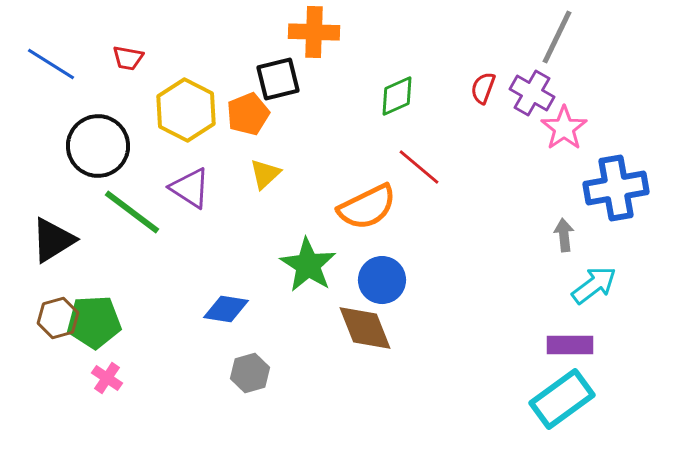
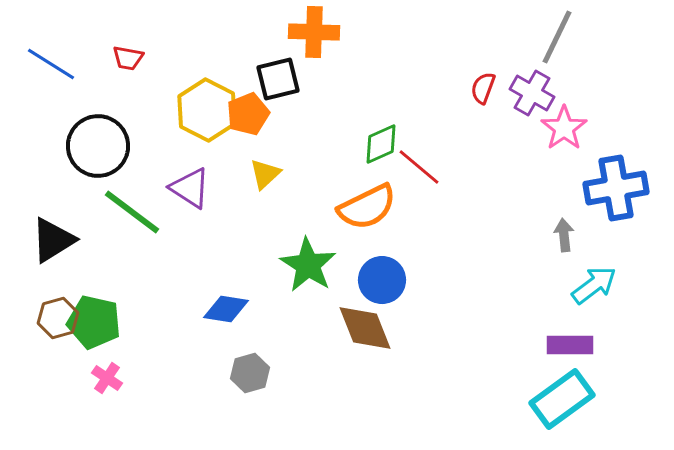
green diamond: moved 16 px left, 48 px down
yellow hexagon: moved 21 px right
green pentagon: rotated 16 degrees clockwise
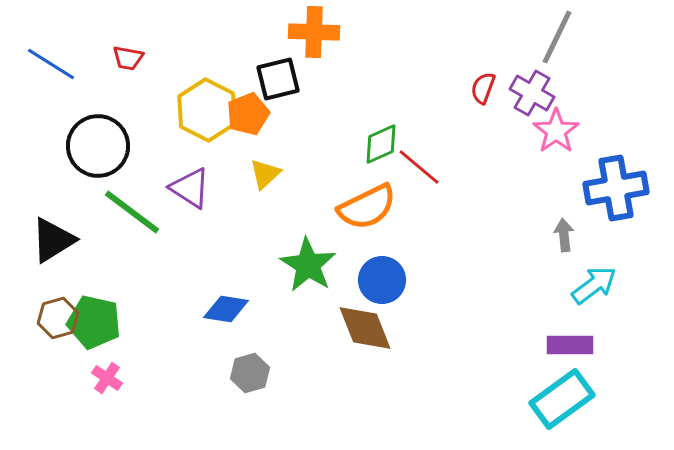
pink star: moved 8 px left, 3 px down
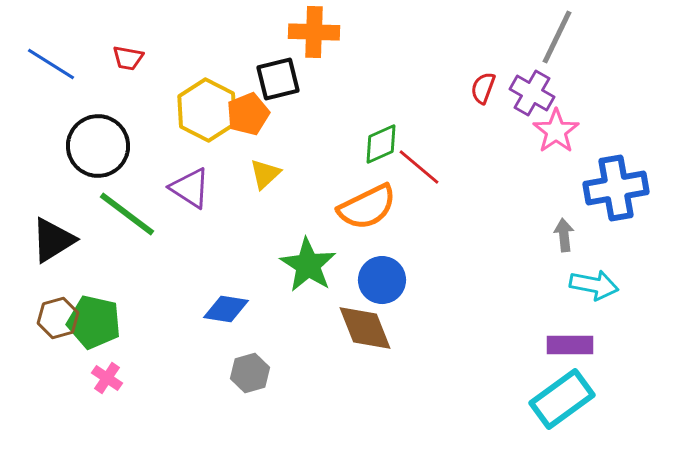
green line: moved 5 px left, 2 px down
cyan arrow: rotated 48 degrees clockwise
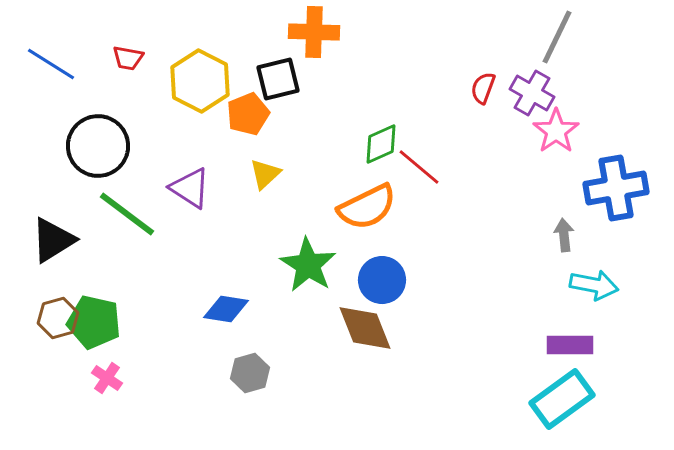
yellow hexagon: moved 7 px left, 29 px up
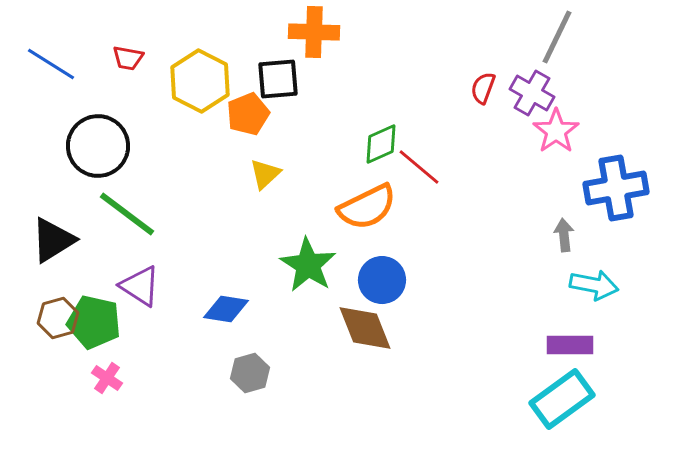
black square: rotated 9 degrees clockwise
purple triangle: moved 50 px left, 98 px down
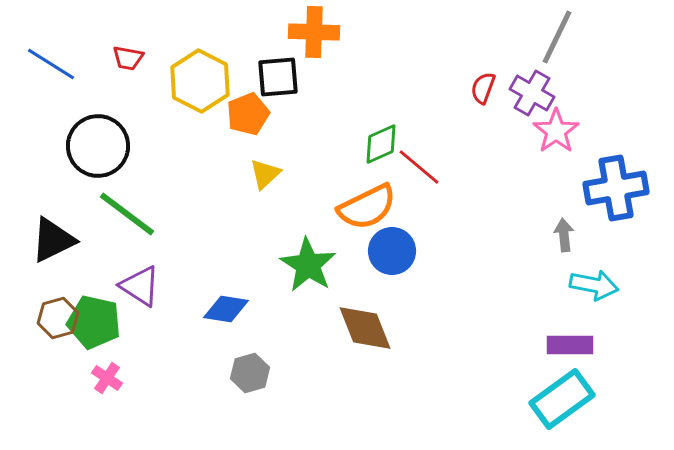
black square: moved 2 px up
black triangle: rotated 6 degrees clockwise
blue circle: moved 10 px right, 29 px up
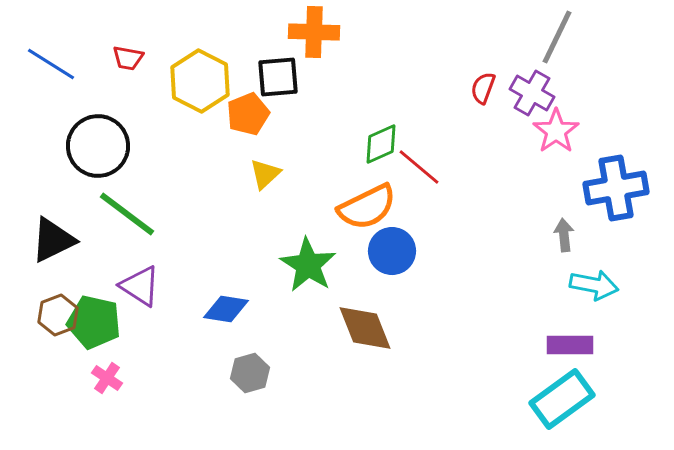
brown hexagon: moved 3 px up; rotated 6 degrees counterclockwise
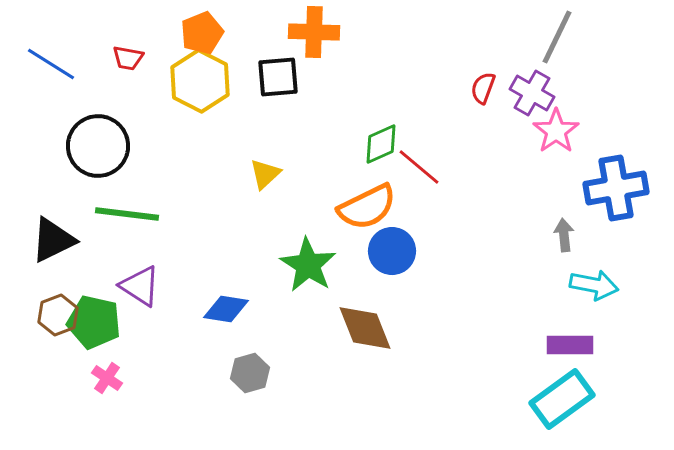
orange pentagon: moved 46 px left, 81 px up
green line: rotated 30 degrees counterclockwise
